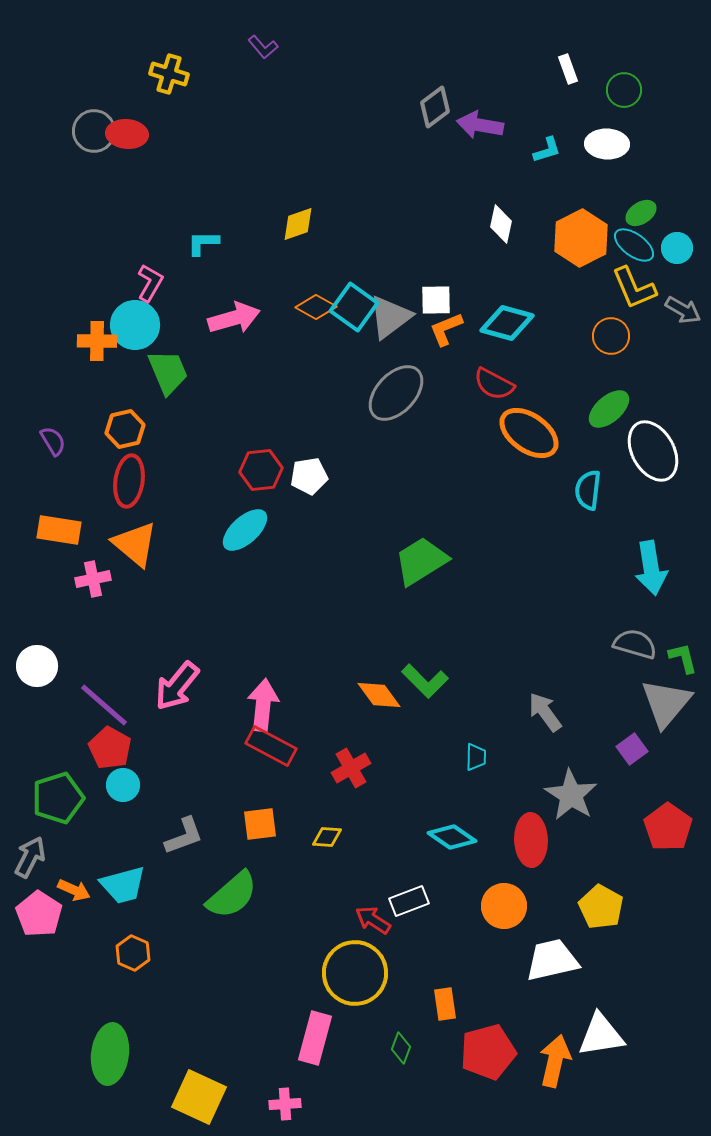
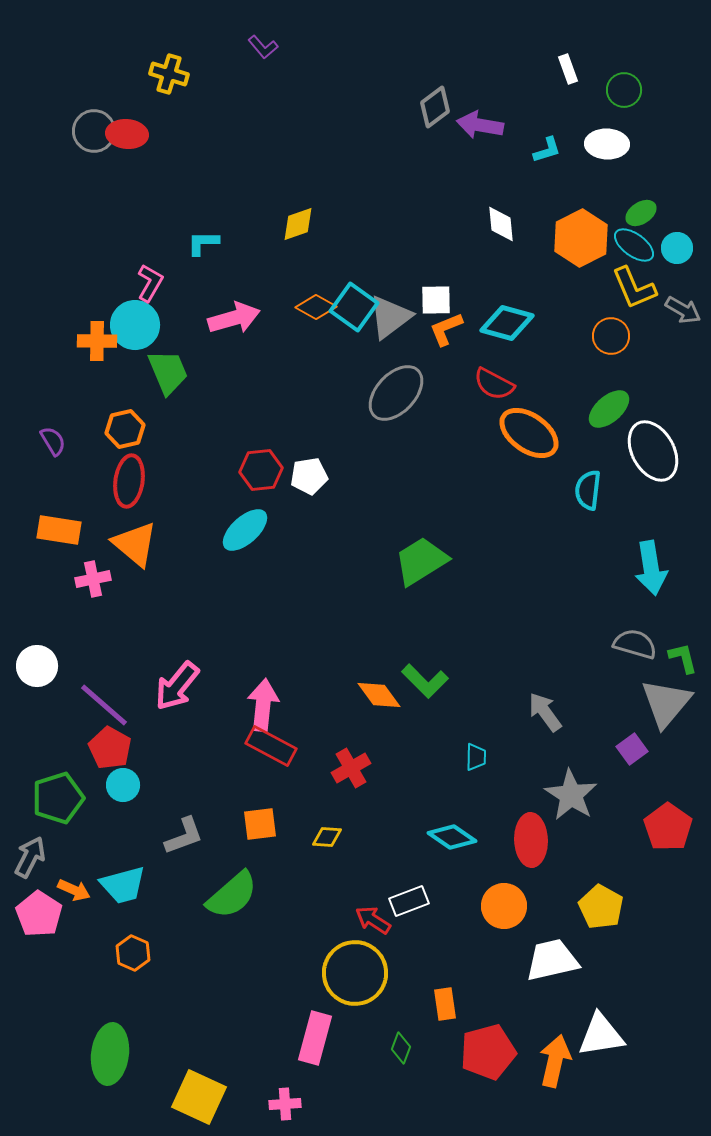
white diamond at (501, 224): rotated 18 degrees counterclockwise
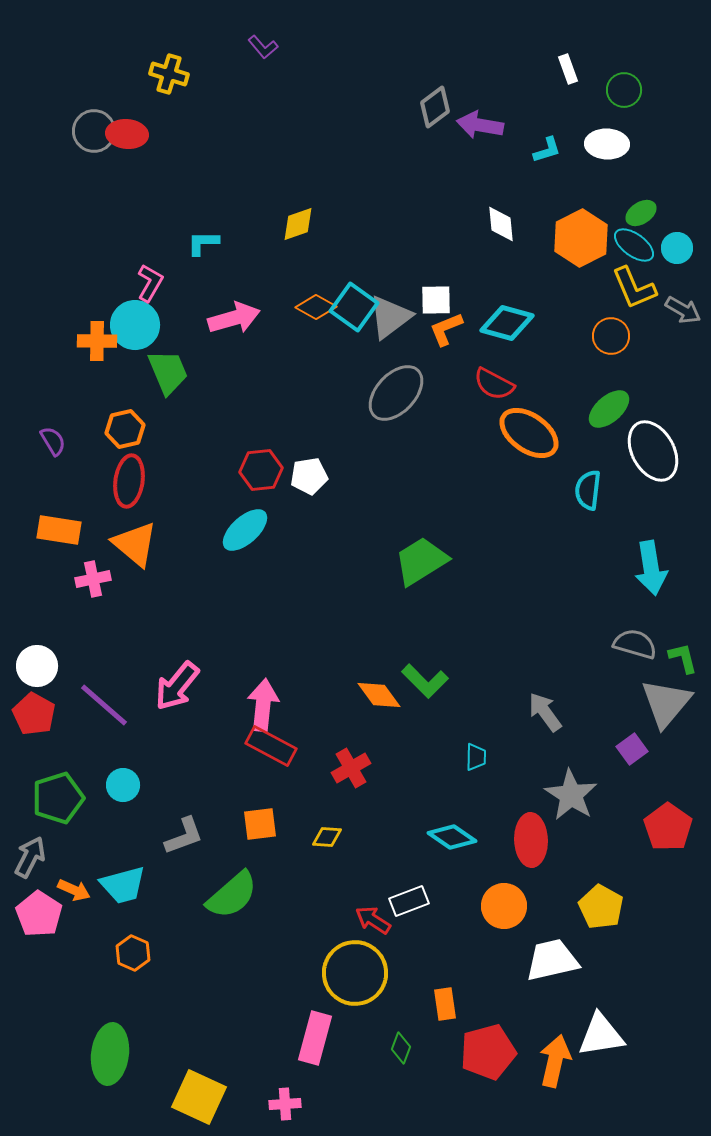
red pentagon at (110, 748): moved 76 px left, 34 px up
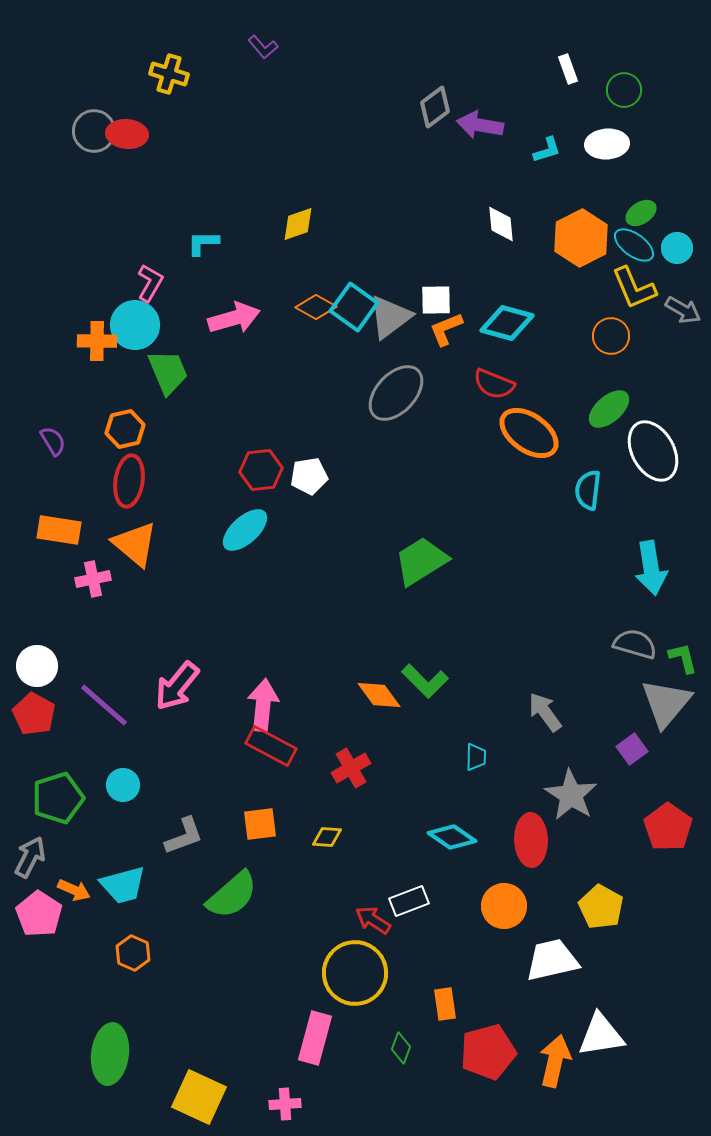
white ellipse at (607, 144): rotated 6 degrees counterclockwise
red semicircle at (494, 384): rotated 6 degrees counterclockwise
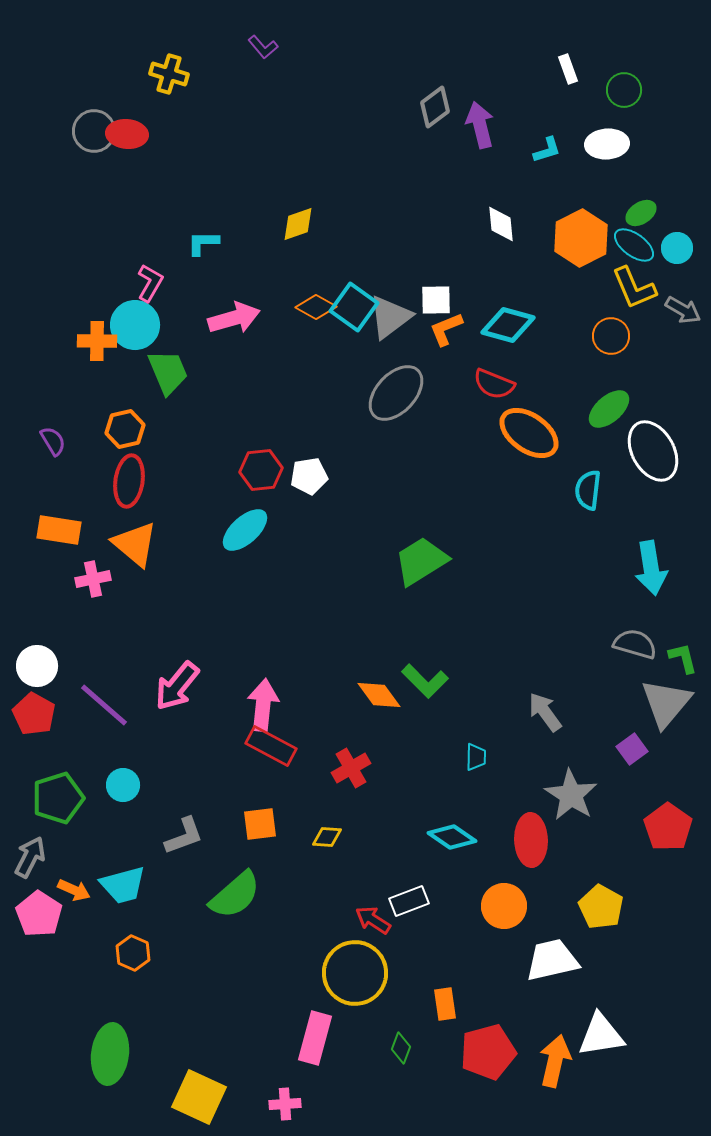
purple arrow at (480, 125): rotated 66 degrees clockwise
cyan diamond at (507, 323): moved 1 px right, 2 px down
green semicircle at (232, 895): moved 3 px right
